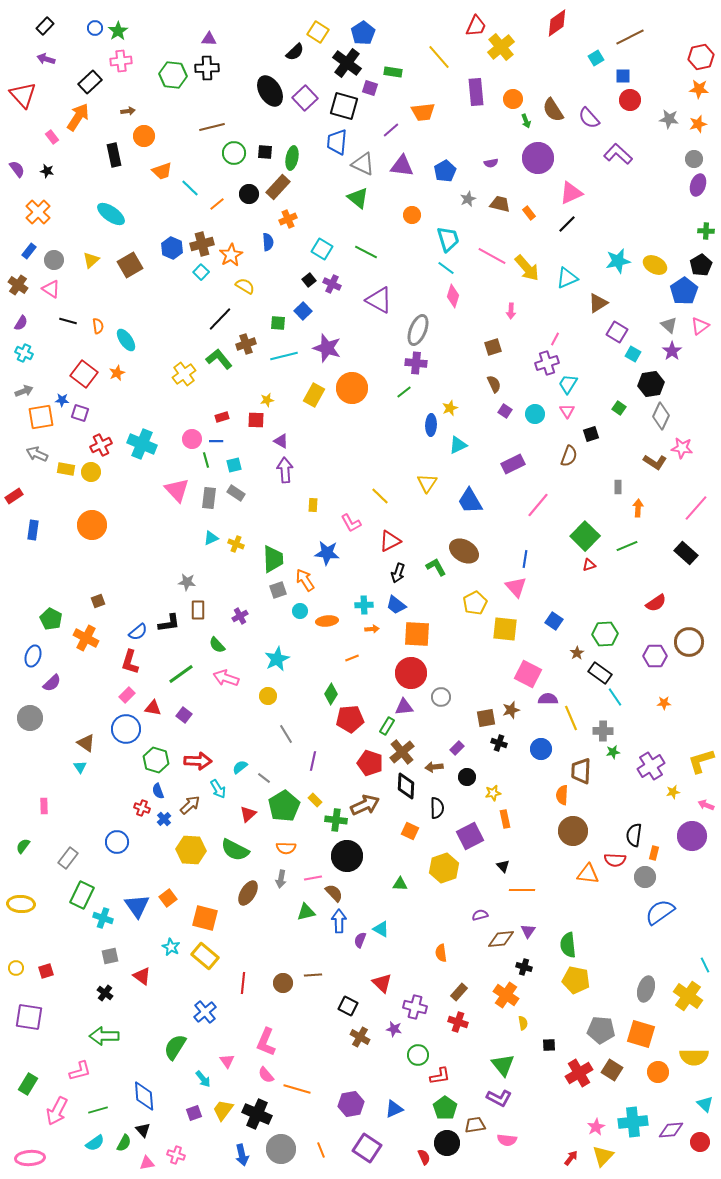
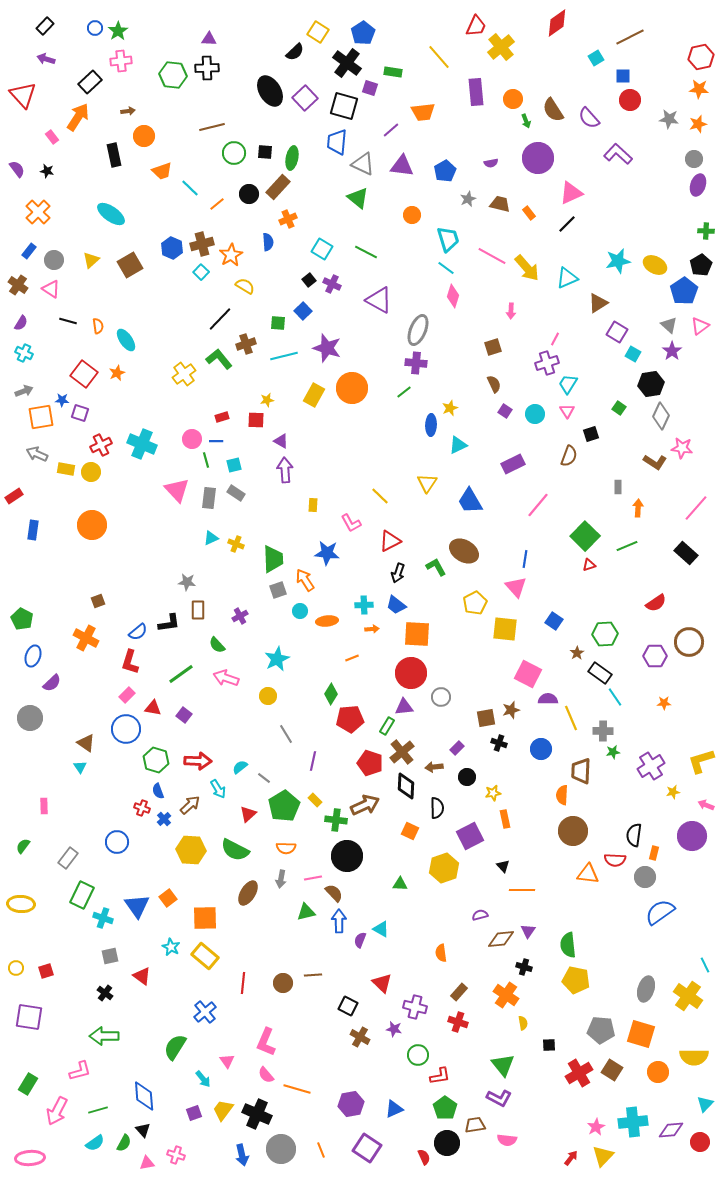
green pentagon at (51, 619): moved 29 px left
orange square at (205, 918): rotated 16 degrees counterclockwise
cyan triangle at (705, 1104): rotated 30 degrees clockwise
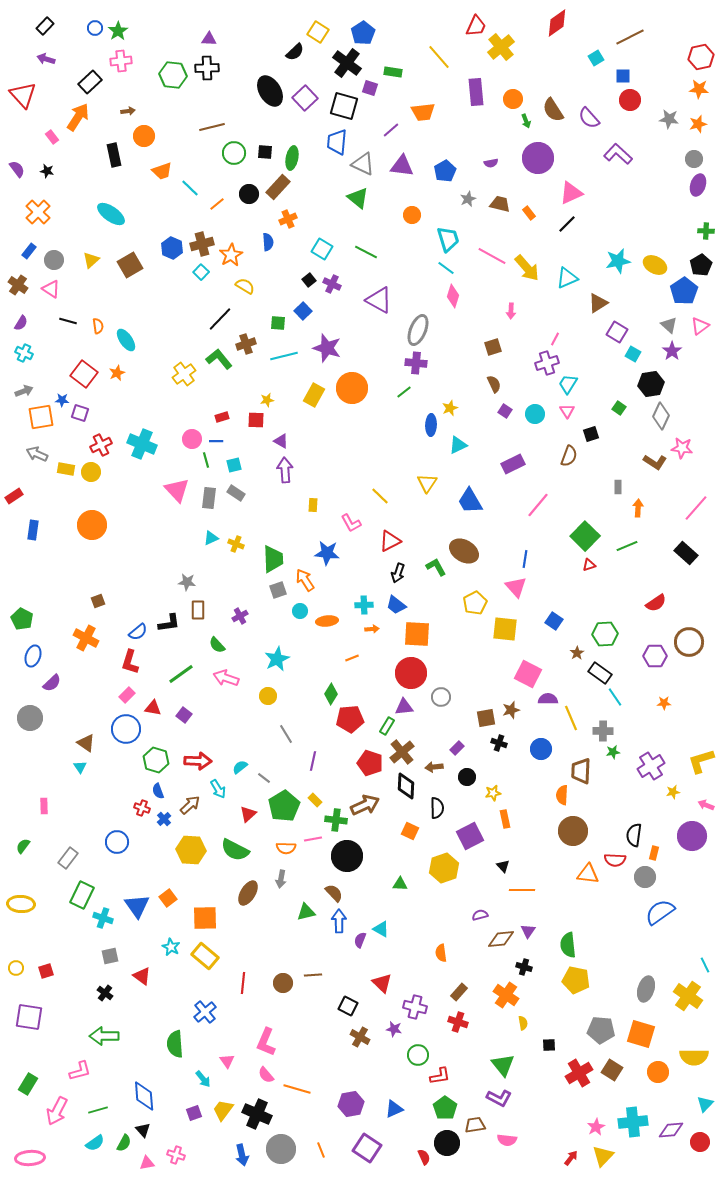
pink line at (313, 878): moved 39 px up
green semicircle at (175, 1047): moved 3 px up; rotated 36 degrees counterclockwise
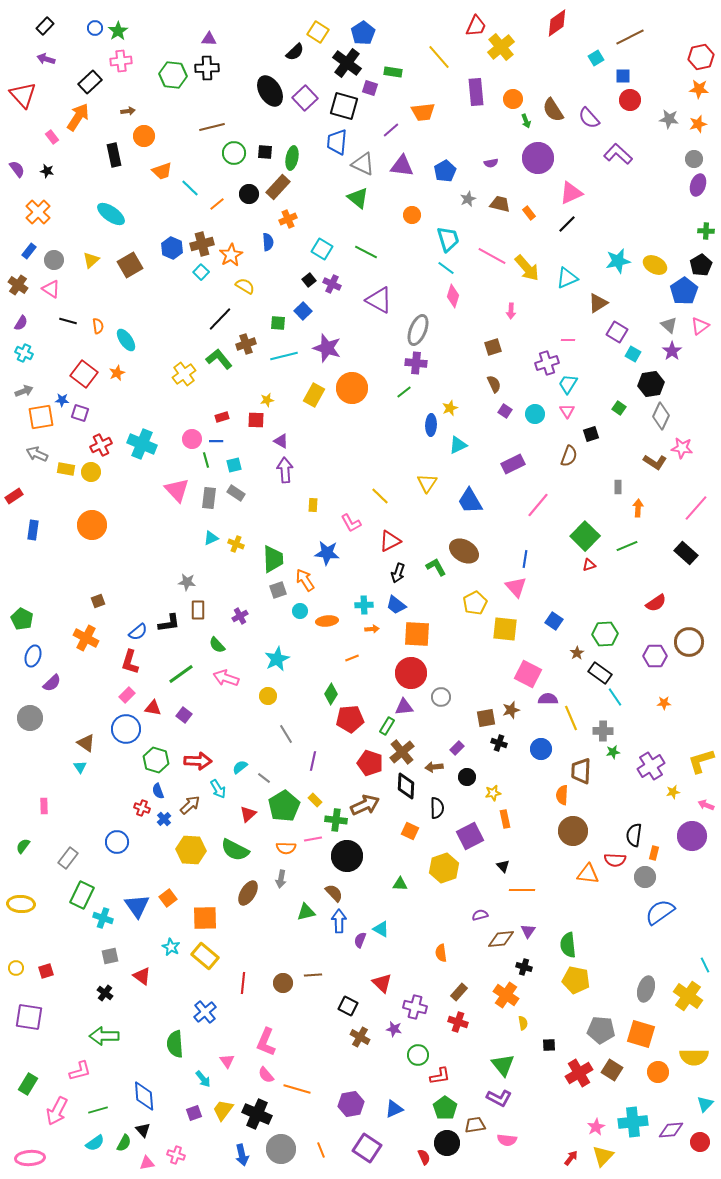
pink line at (555, 339): moved 13 px right, 1 px down; rotated 64 degrees clockwise
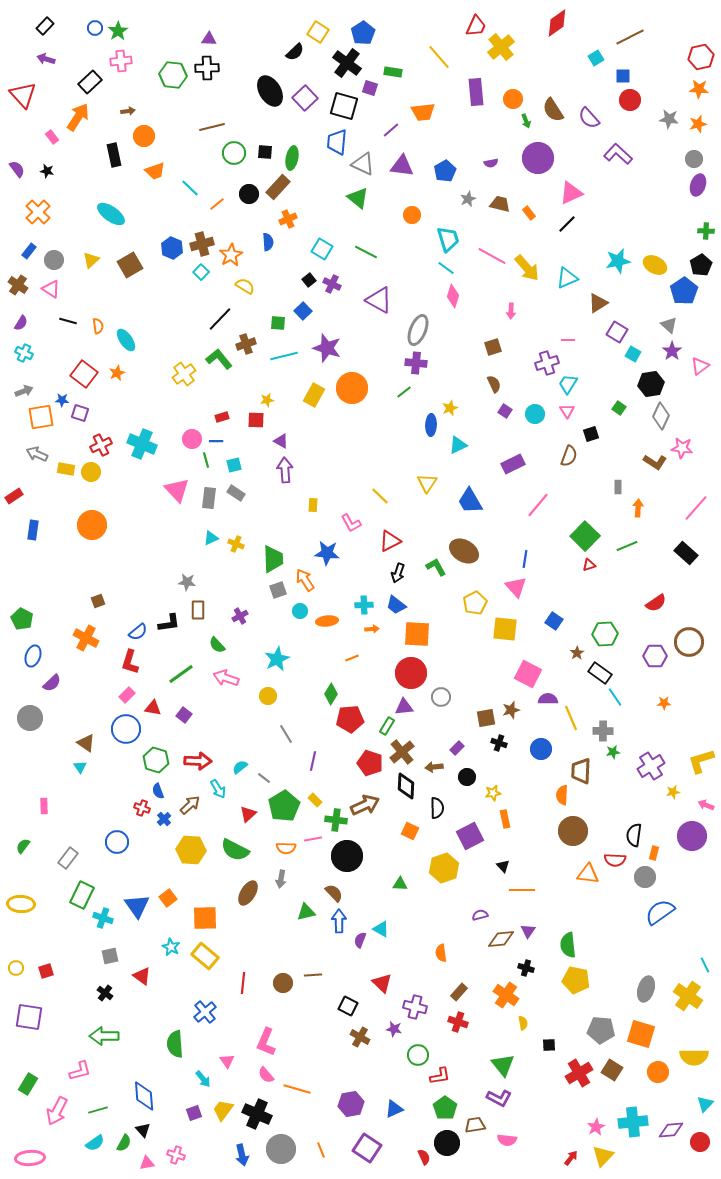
orange trapezoid at (162, 171): moved 7 px left
pink triangle at (700, 326): moved 40 px down
black cross at (524, 967): moved 2 px right, 1 px down
